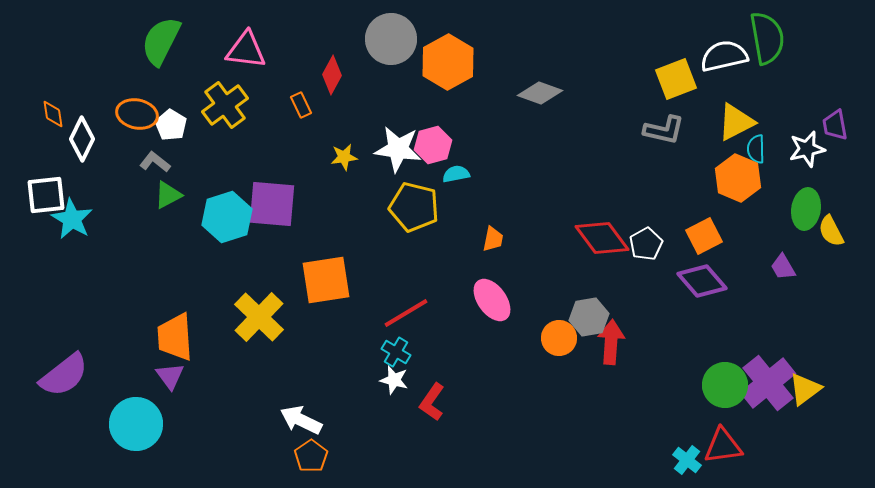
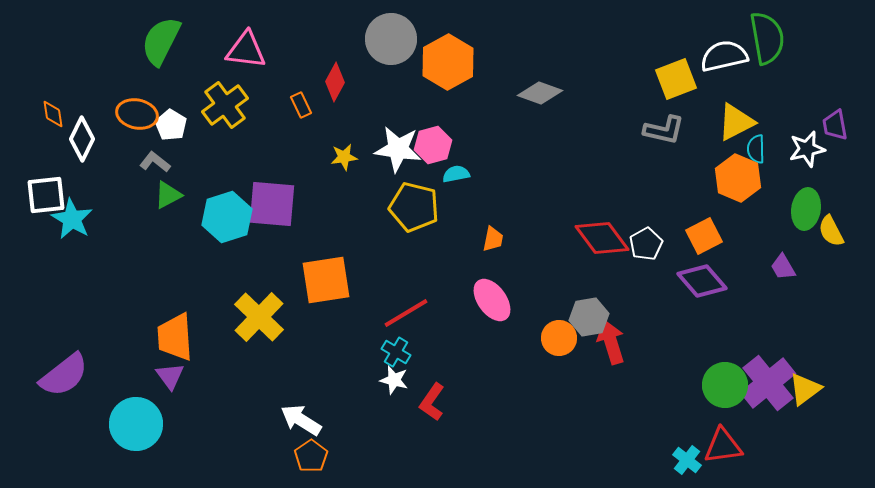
red diamond at (332, 75): moved 3 px right, 7 px down
red arrow at (611, 342): rotated 21 degrees counterclockwise
white arrow at (301, 420): rotated 6 degrees clockwise
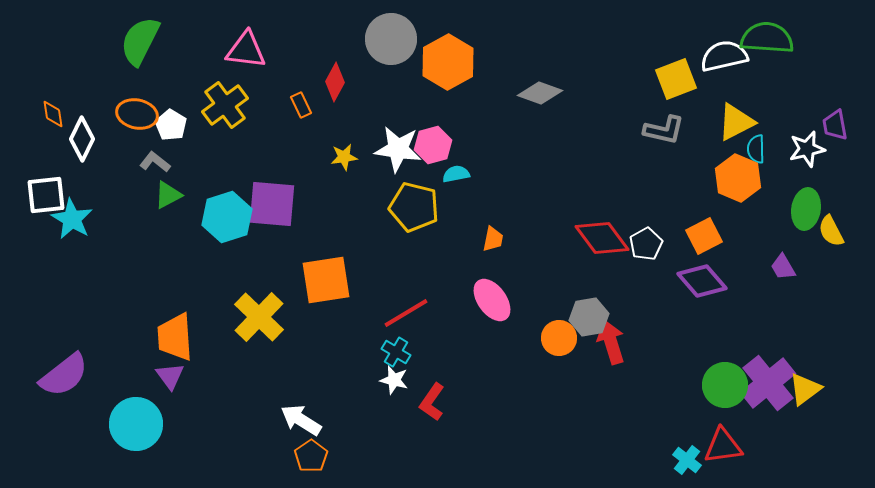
green semicircle at (767, 38): rotated 76 degrees counterclockwise
green semicircle at (161, 41): moved 21 px left
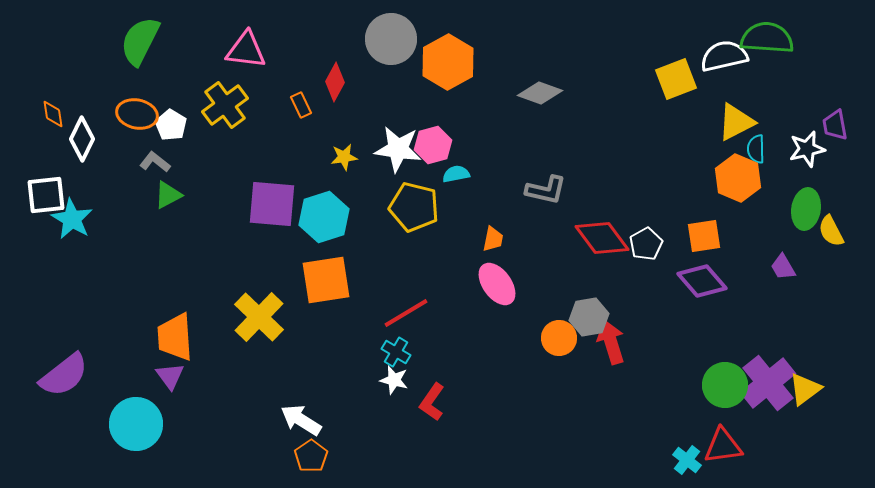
gray L-shape at (664, 130): moved 118 px left, 60 px down
cyan hexagon at (227, 217): moved 97 px right
orange square at (704, 236): rotated 18 degrees clockwise
pink ellipse at (492, 300): moved 5 px right, 16 px up
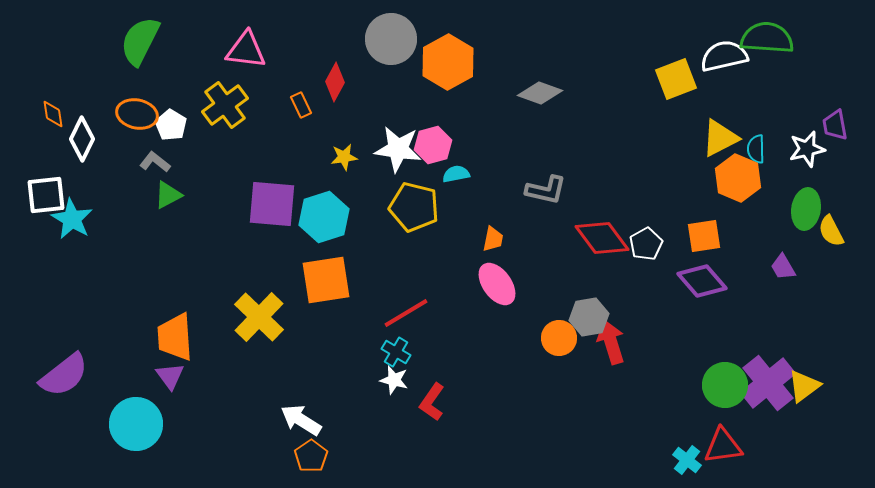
yellow triangle at (736, 122): moved 16 px left, 16 px down
yellow triangle at (805, 389): moved 1 px left, 3 px up
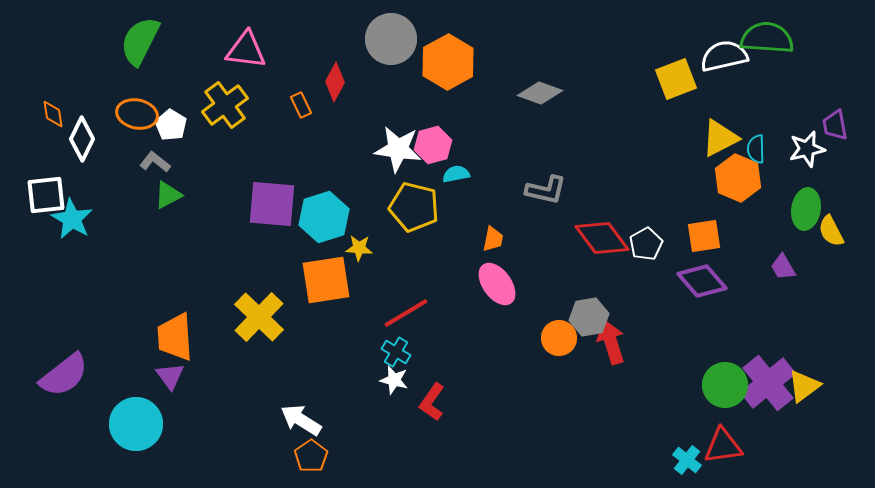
yellow star at (344, 157): moved 15 px right, 91 px down; rotated 12 degrees clockwise
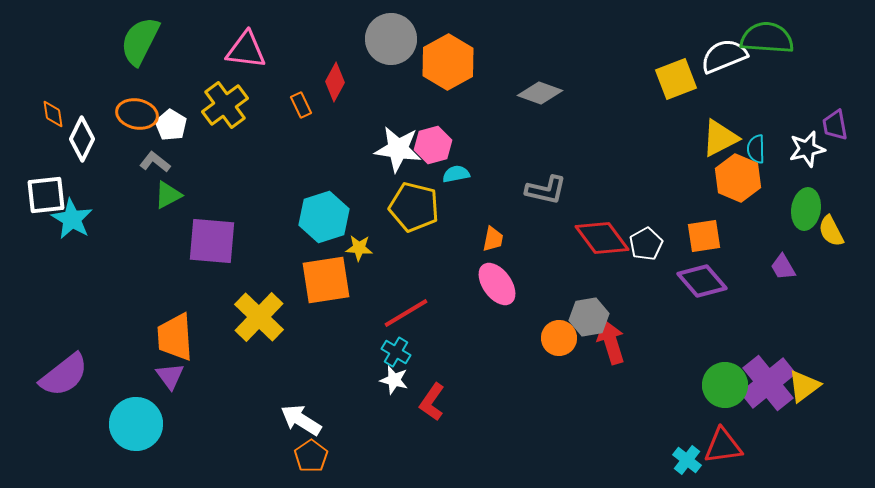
white semicircle at (724, 56): rotated 9 degrees counterclockwise
purple square at (272, 204): moved 60 px left, 37 px down
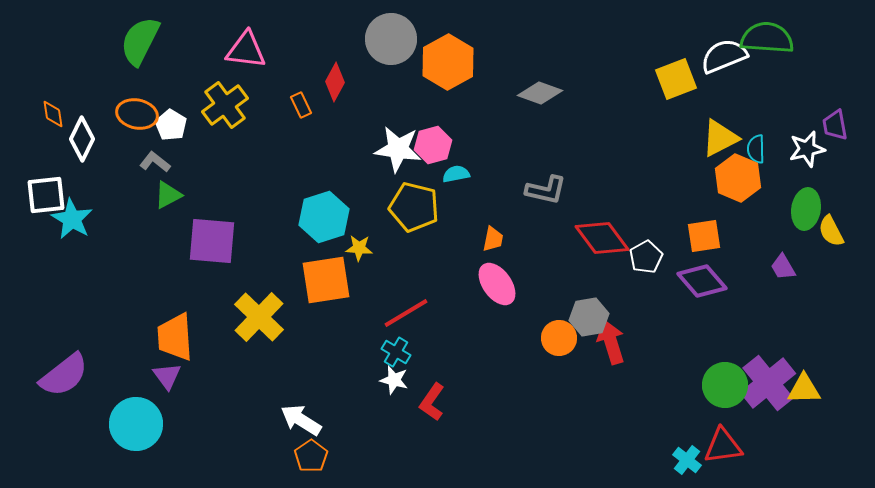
white pentagon at (646, 244): moved 13 px down
purple triangle at (170, 376): moved 3 px left
yellow triangle at (804, 386): moved 3 px down; rotated 36 degrees clockwise
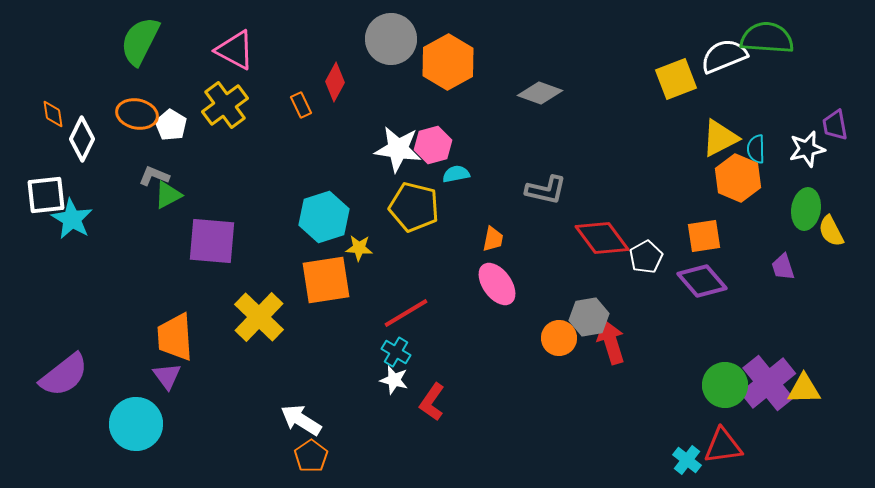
pink triangle at (246, 50): moved 11 px left; rotated 21 degrees clockwise
gray L-shape at (155, 162): moved 1 px left, 14 px down; rotated 16 degrees counterclockwise
purple trapezoid at (783, 267): rotated 12 degrees clockwise
